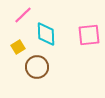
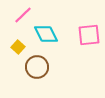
cyan diamond: rotated 25 degrees counterclockwise
yellow square: rotated 16 degrees counterclockwise
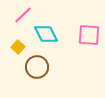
pink square: rotated 10 degrees clockwise
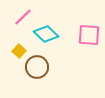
pink line: moved 2 px down
cyan diamond: rotated 20 degrees counterclockwise
yellow square: moved 1 px right, 4 px down
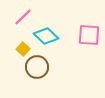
cyan diamond: moved 2 px down
yellow square: moved 4 px right, 2 px up
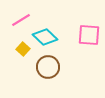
pink line: moved 2 px left, 3 px down; rotated 12 degrees clockwise
cyan diamond: moved 1 px left, 1 px down
brown circle: moved 11 px right
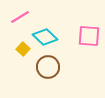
pink line: moved 1 px left, 3 px up
pink square: moved 1 px down
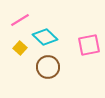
pink line: moved 3 px down
pink square: moved 9 px down; rotated 15 degrees counterclockwise
yellow square: moved 3 px left, 1 px up
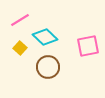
pink square: moved 1 px left, 1 px down
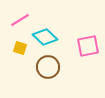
yellow square: rotated 24 degrees counterclockwise
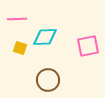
pink line: moved 3 px left, 1 px up; rotated 30 degrees clockwise
cyan diamond: rotated 45 degrees counterclockwise
brown circle: moved 13 px down
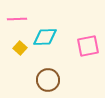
yellow square: rotated 24 degrees clockwise
